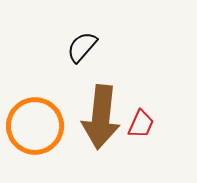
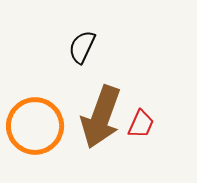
black semicircle: rotated 16 degrees counterclockwise
brown arrow: rotated 14 degrees clockwise
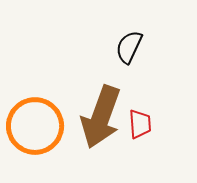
black semicircle: moved 47 px right
red trapezoid: moved 1 px left; rotated 28 degrees counterclockwise
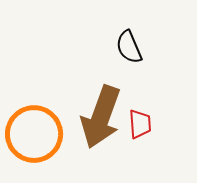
black semicircle: rotated 48 degrees counterclockwise
orange circle: moved 1 px left, 8 px down
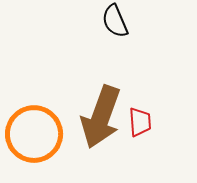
black semicircle: moved 14 px left, 26 px up
red trapezoid: moved 2 px up
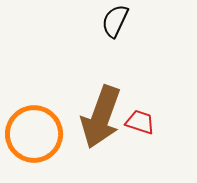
black semicircle: rotated 48 degrees clockwise
red trapezoid: rotated 68 degrees counterclockwise
